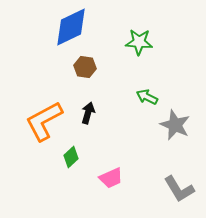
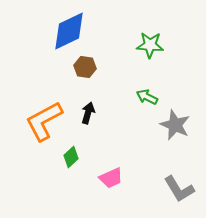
blue diamond: moved 2 px left, 4 px down
green star: moved 11 px right, 3 px down
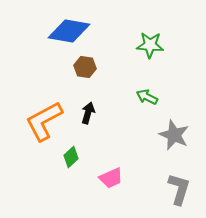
blue diamond: rotated 36 degrees clockwise
gray star: moved 1 px left, 10 px down
gray L-shape: rotated 132 degrees counterclockwise
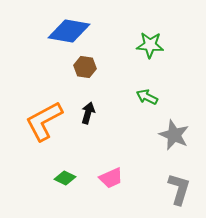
green diamond: moved 6 px left, 21 px down; rotated 70 degrees clockwise
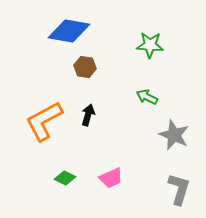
black arrow: moved 2 px down
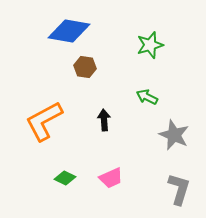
green star: rotated 20 degrees counterclockwise
black arrow: moved 16 px right, 5 px down; rotated 20 degrees counterclockwise
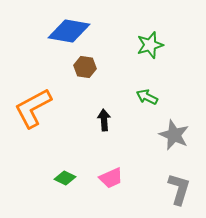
orange L-shape: moved 11 px left, 13 px up
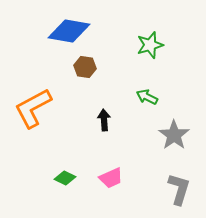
gray star: rotated 12 degrees clockwise
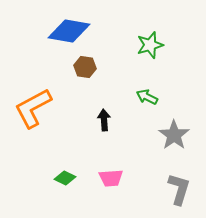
pink trapezoid: rotated 20 degrees clockwise
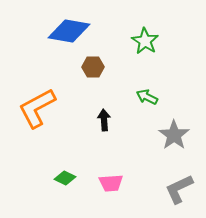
green star: moved 5 px left, 4 px up; rotated 24 degrees counterclockwise
brown hexagon: moved 8 px right; rotated 10 degrees counterclockwise
orange L-shape: moved 4 px right
pink trapezoid: moved 5 px down
gray L-shape: rotated 132 degrees counterclockwise
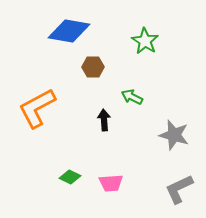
green arrow: moved 15 px left
gray star: rotated 20 degrees counterclockwise
green diamond: moved 5 px right, 1 px up
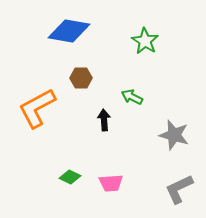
brown hexagon: moved 12 px left, 11 px down
